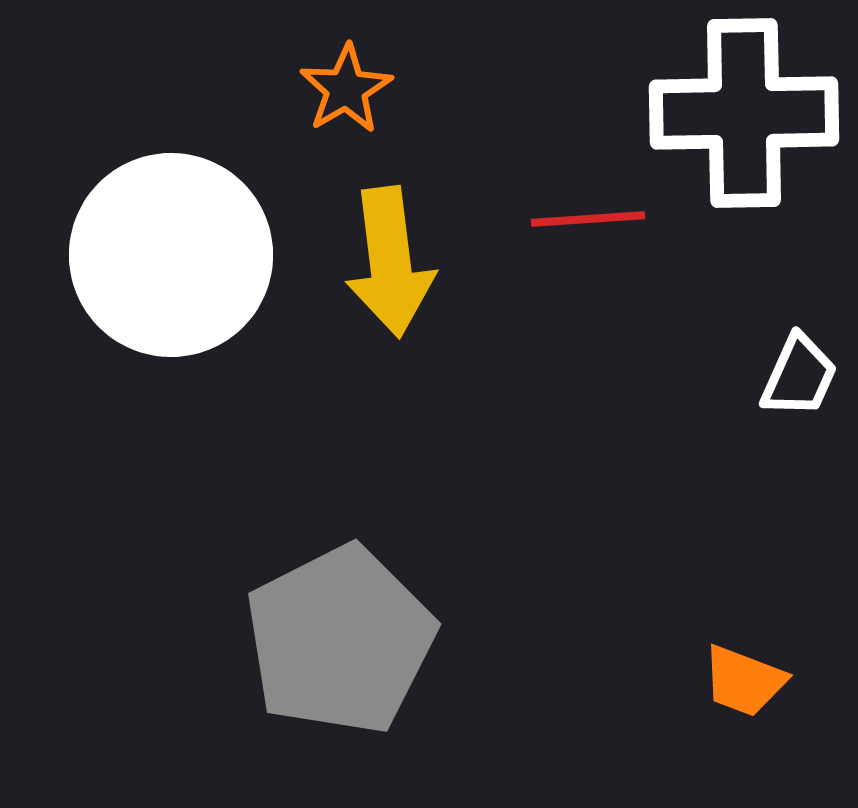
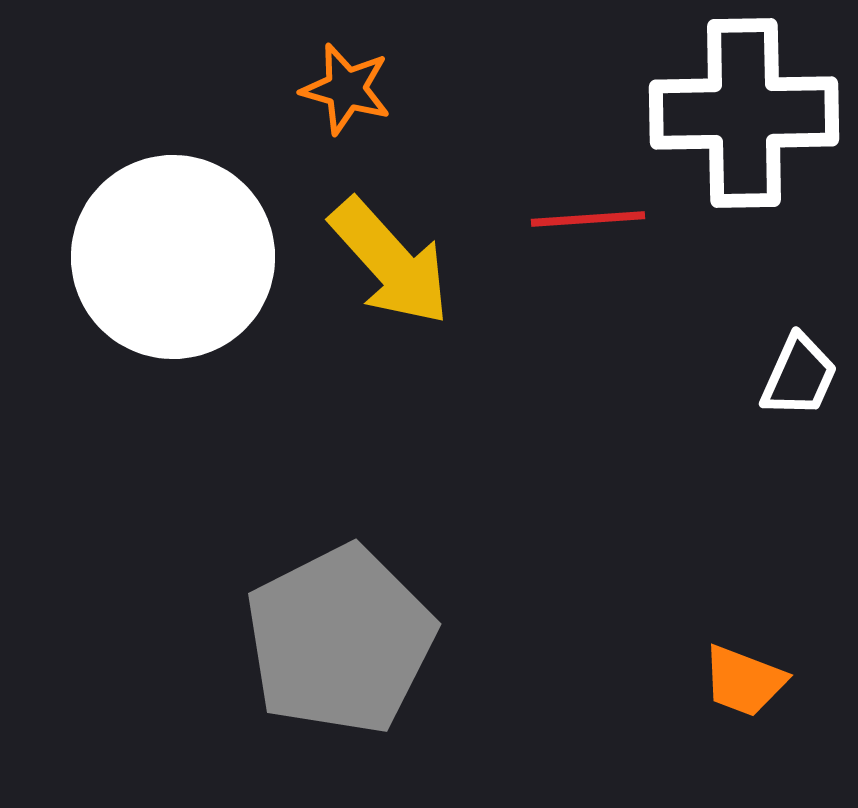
orange star: rotated 26 degrees counterclockwise
white circle: moved 2 px right, 2 px down
yellow arrow: rotated 35 degrees counterclockwise
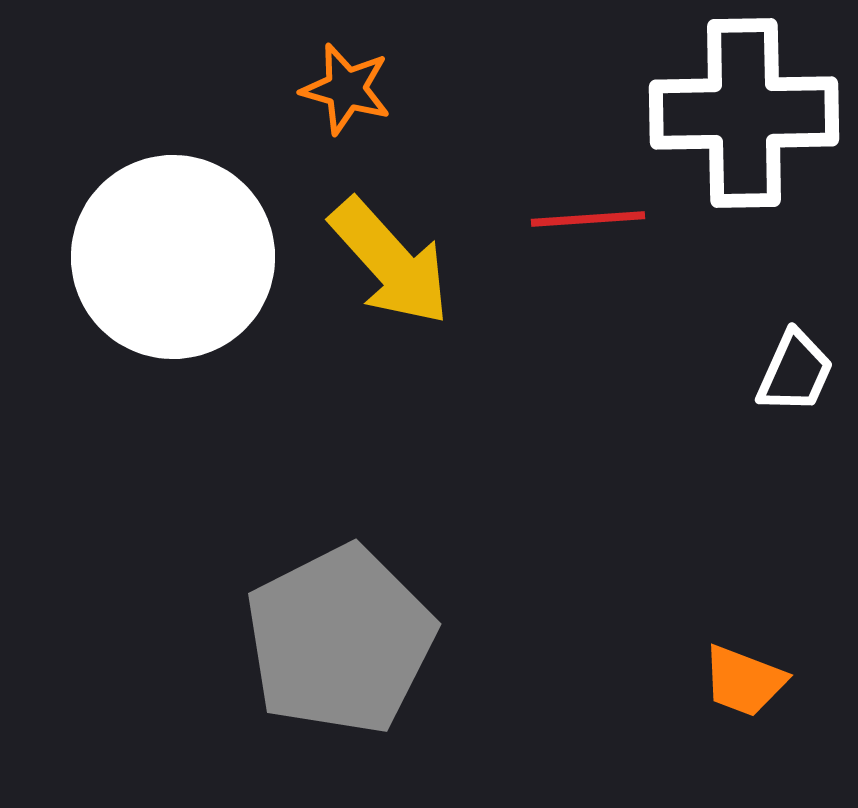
white trapezoid: moved 4 px left, 4 px up
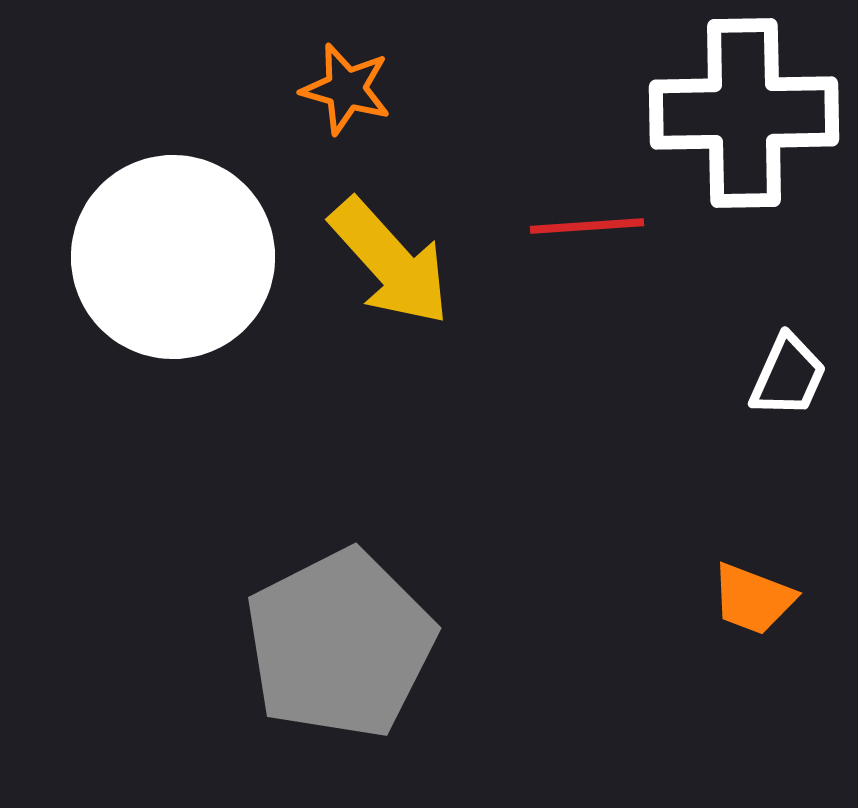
red line: moved 1 px left, 7 px down
white trapezoid: moved 7 px left, 4 px down
gray pentagon: moved 4 px down
orange trapezoid: moved 9 px right, 82 px up
